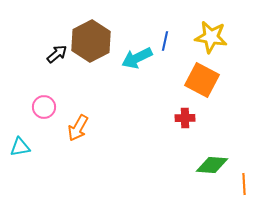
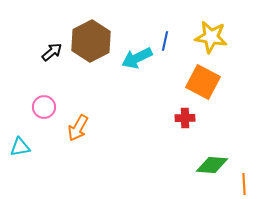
black arrow: moved 5 px left, 2 px up
orange square: moved 1 px right, 2 px down
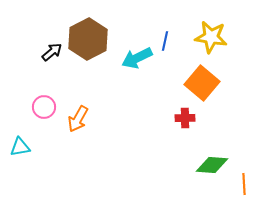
brown hexagon: moved 3 px left, 2 px up
orange square: moved 1 px left, 1 px down; rotated 12 degrees clockwise
orange arrow: moved 9 px up
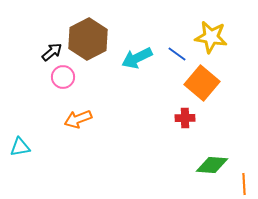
blue line: moved 12 px right, 13 px down; rotated 66 degrees counterclockwise
pink circle: moved 19 px right, 30 px up
orange arrow: rotated 40 degrees clockwise
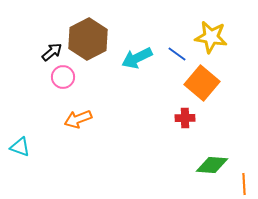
cyan triangle: rotated 30 degrees clockwise
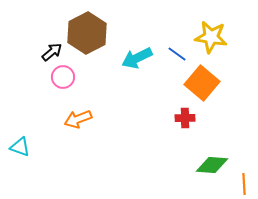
brown hexagon: moved 1 px left, 6 px up
